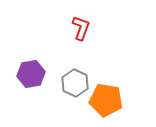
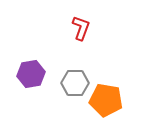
gray hexagon: rotated 24 degrees counterclockwise
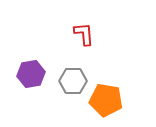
red L-shape: moved 3 px right, 6 px down; rotated 25 degrees counterclockwise
gray hexagon: moved 2 px left, 2 px up
